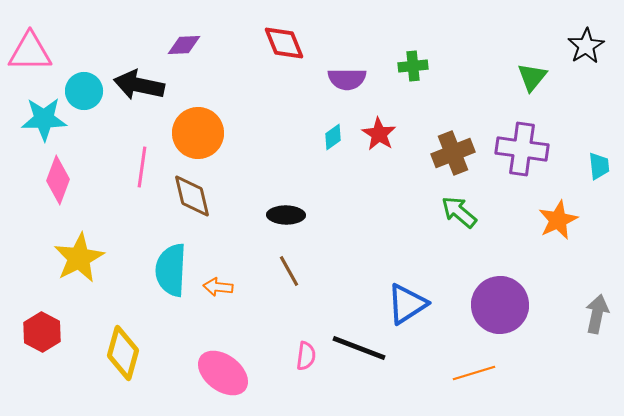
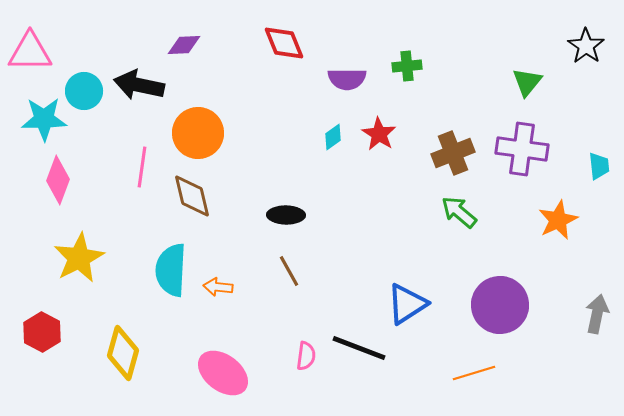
black star: rotated 6 degrees counterclockwise
green cross: moved 6 px left
green triangle: moved 5 px left, 5 px down
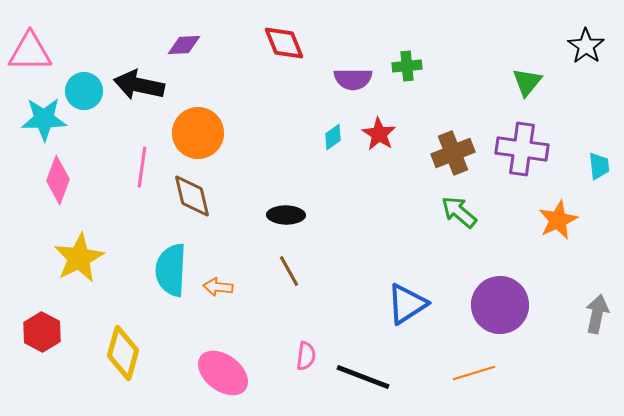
purple semicircle: moved 6 px right
black line: moved 4 px right, 29 px down
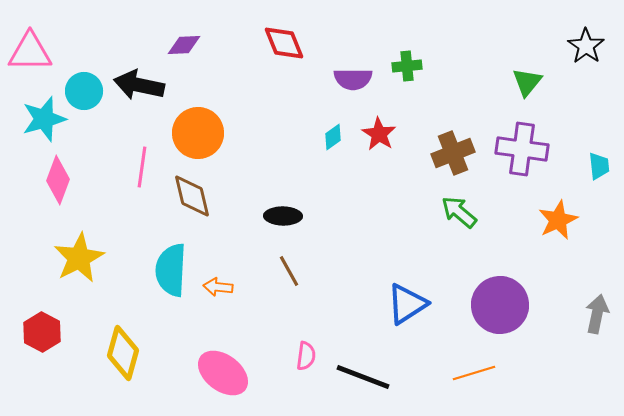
cyan star: rotated 15 degrees counterclockwise
black ellipse: moved 3 px left, 1 px down
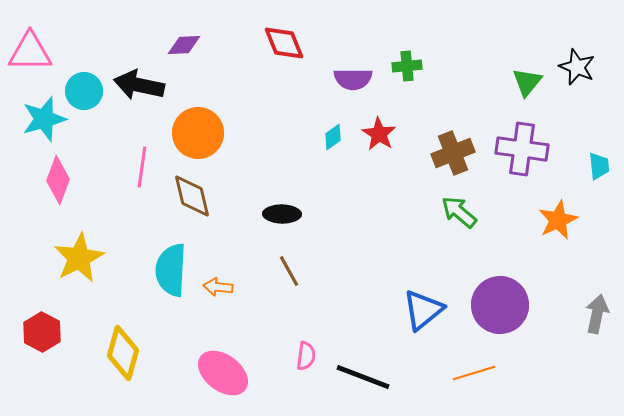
black star: moved 9 px left, 21 px down; rotated 12 degrees counterclockwise
black ellipse: moved 1 px left, 2 px up
blue triangle: moved 16 px right, 6 px down; rotated 6 degrees counterclockwise
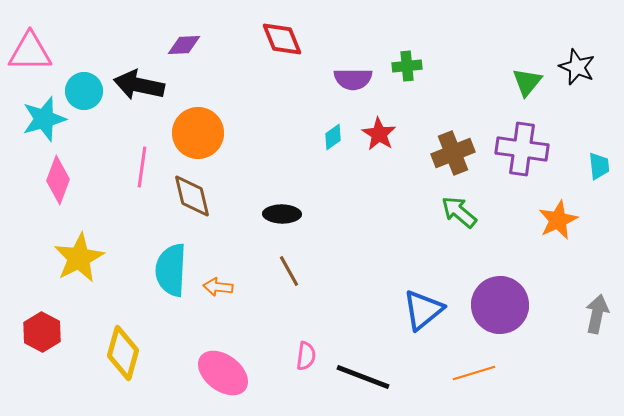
red diamond: moved 2 px left, 4 px up
